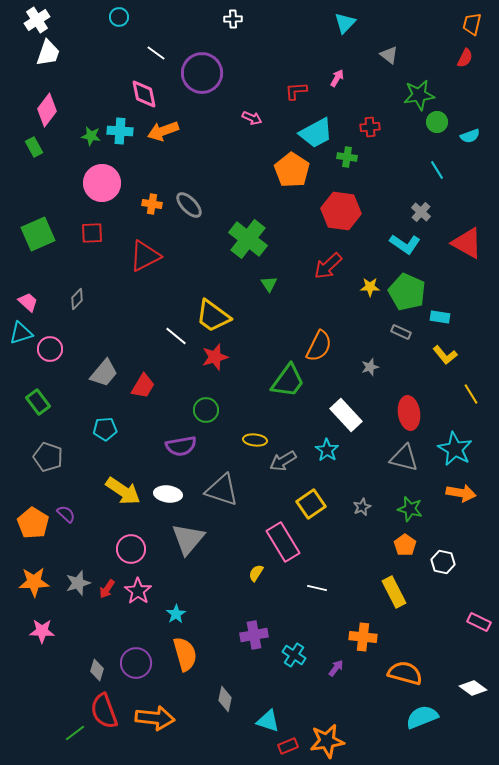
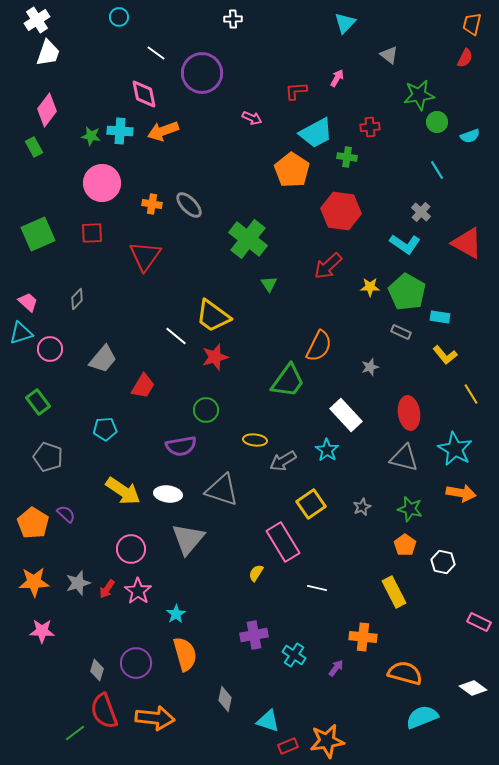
red triangle at (145, 256): rotated 28 degrees counterclockwise
green pentagon at (407, 292): rotated 6 degrees clockwise
gray trapezoid at (104, 373): moved 1 px left, 14 px up
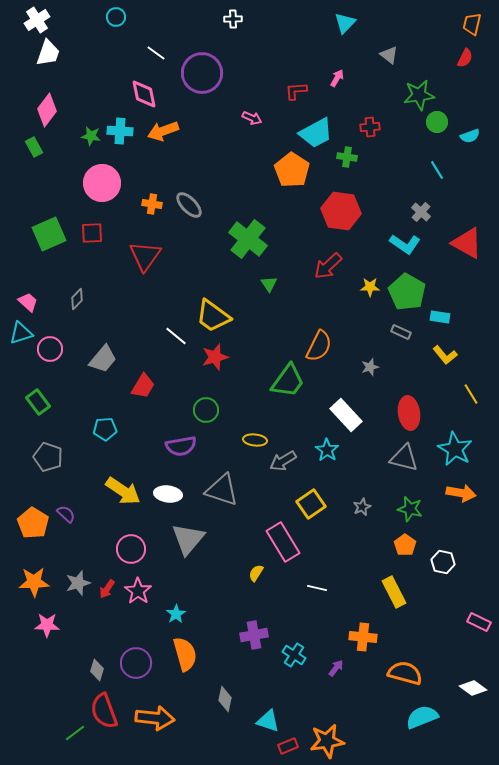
cyan circle at (119, 17): moved 3 px left
green square at (38, 234): moved 11 px right
pink star at (42, 631): moved 5 px right, 6 px up
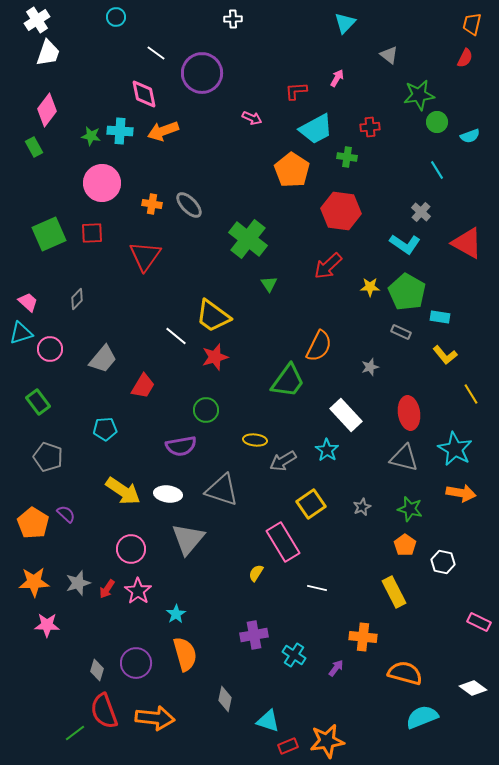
cyan trapezoid at (316, 133): moved 4 px up
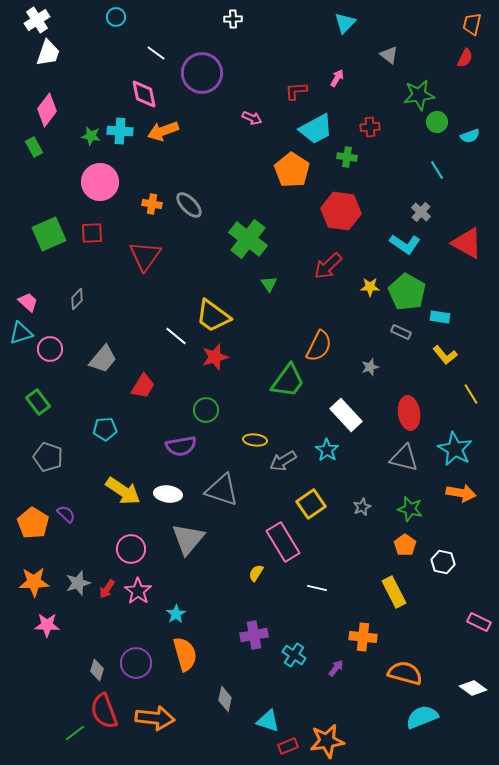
pink circle at (102, 183): moved 2 px left, 1 px up
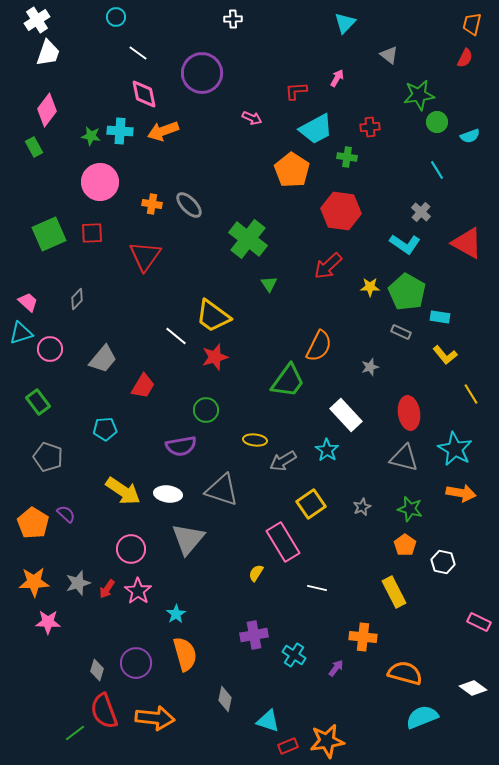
white line at (156, 53): moved 18 px left
pink star at (47, 625): moved 1 px right, 3 px up
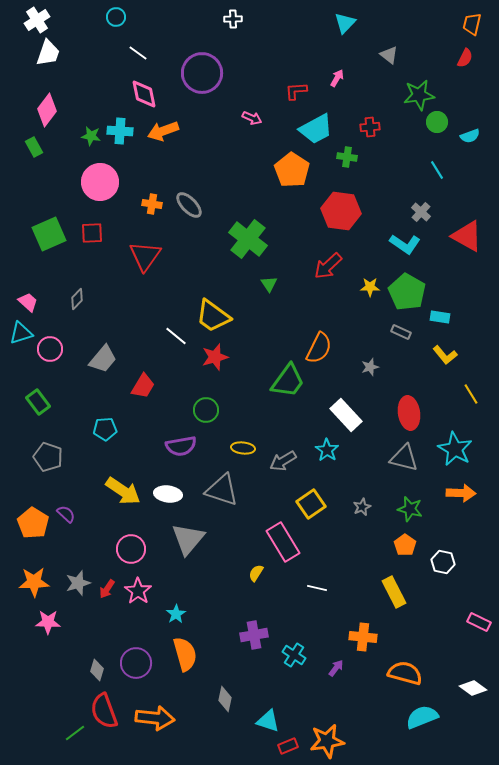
red triangle at (467, 243): moved 7 px up
orange semicircle at (319, 346): moved 2 px down
yellow ellipse at (255, 440): moved 12 px left, 8 px down
orange arrow at (461, 493): rotated 8 degrees counterclockwise
